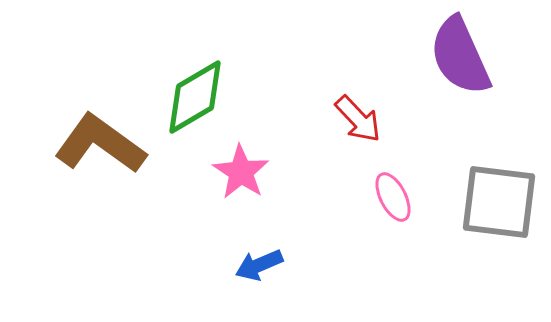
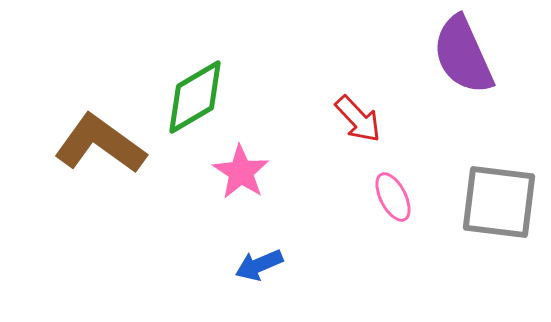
purple semicircle: moved 3 px right, 1 px up
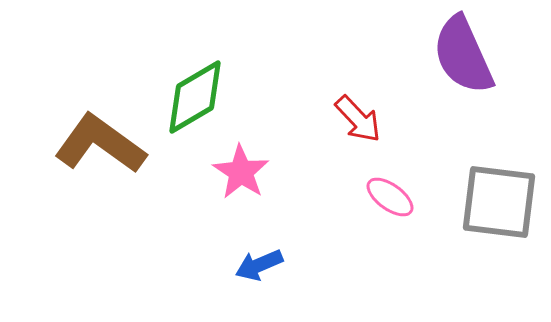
pink ellipse: moved 3 px left; rotated 27 degrees counterclockwise
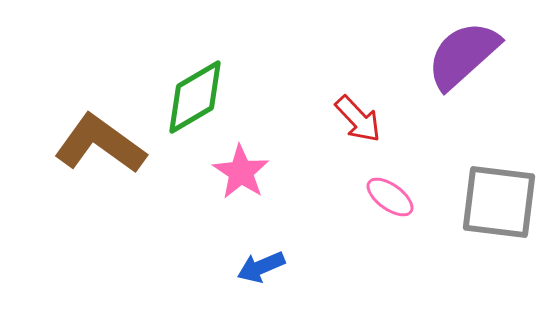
purple semicircle: rotated 72 degrees clockwise
blue arrow: moved 2 px right, 2 px down
